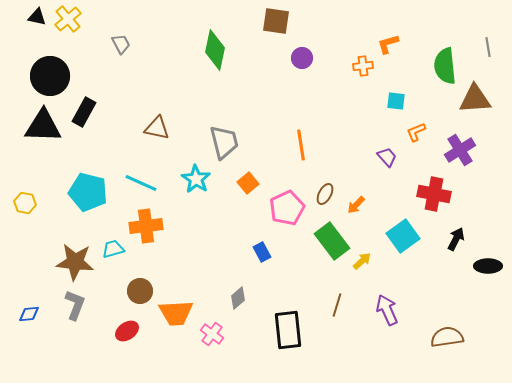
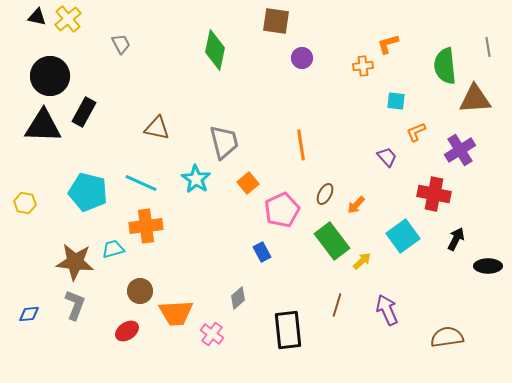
pink pentagon at (287, 208): moved 5 px left, 2 px down
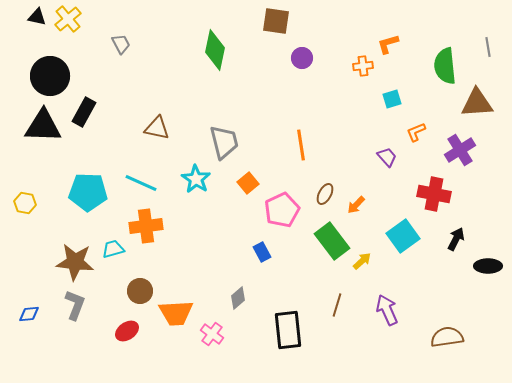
brown triangle at (475, 99): moved 2 px right, 4 px down
cyan square at (396, 101): moved 4 px left, 2 px up; rotated 24 degrees counterclockwise
cyan pentagon at (88, 192): rotated 12 degrees counterclockwise
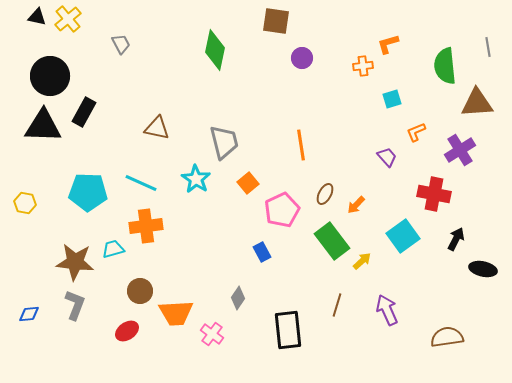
black ellipse at (488, 266): moved 5 px left, 3 px down; rotated 12 degrees clockwise
gray diamond at (238, 298): rotated 15 degrees counterclockwise
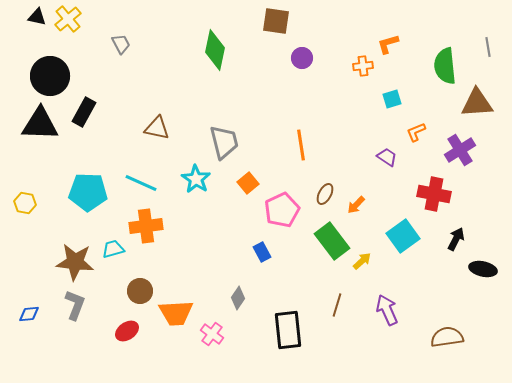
black triangle at (43, 126): moved 3 px left, 2 px up
purple trapezoid at (387, 157): rotated 15 degrees counterclockwise
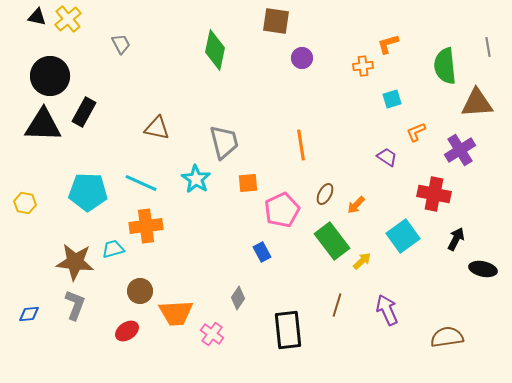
black triangle at (40, 124): moved 3 px right, 1 px down
orange square at (248, 183): rotated 35 degrees clockwise
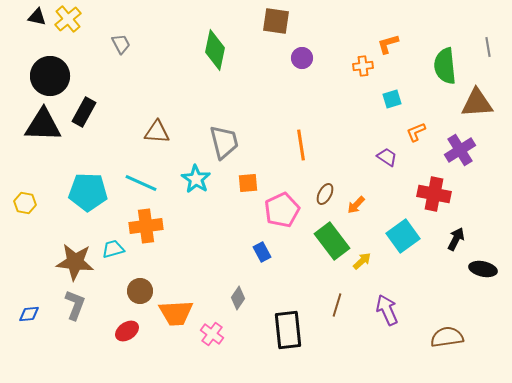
brown triangle at (157, 128): moved 4 px down; rotated 8 degrees counterclockwise
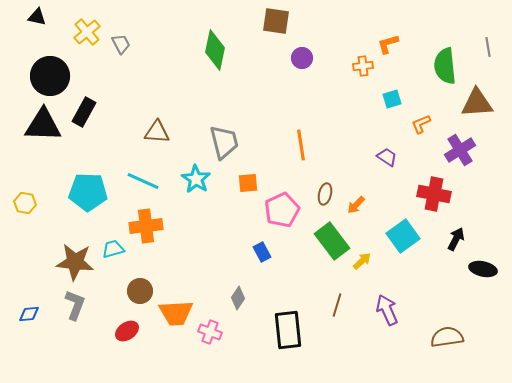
yellow cross at (68, 19): moved 19 px right, 13 px down
orange L-shape at (416, 132): moved 5 px right, 8 px up
cyan line at (141, 183): moved 2 px right, 2 px up
brown ellipse at (325, 194): rotated 15 degrees counterclockwise
pink cross at (212, 334): moved 2 px left, 2 px up; rotated 15 degrees counterclockwise
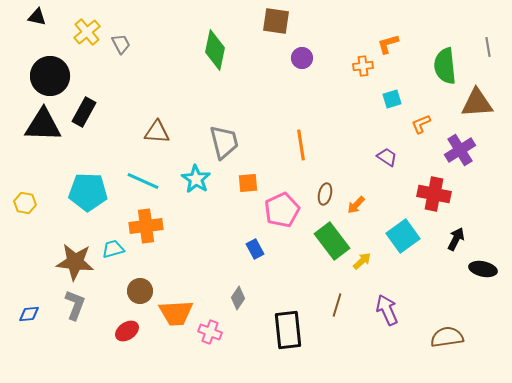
blue rectangle at (262, 252): moved 7 px left, 3 px up
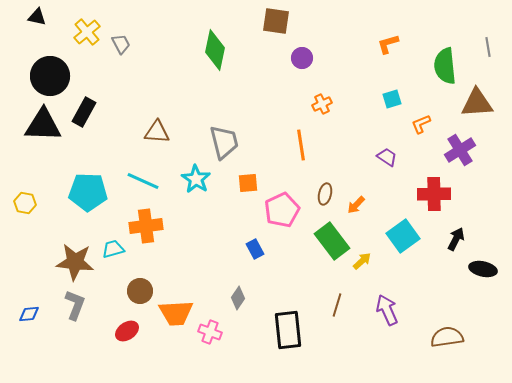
orange cross at (363, 66): moved 41 px left, 38 px down; rotated 18 degrees counterclockwise
red cross at (434, 194): rotated 12 degrees counterclockwise
